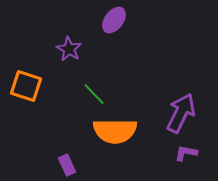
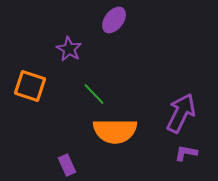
orange square: moved 4 px right
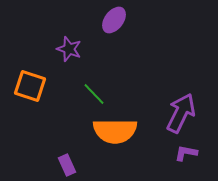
purple star: rotated 10 degrees counterclockwise
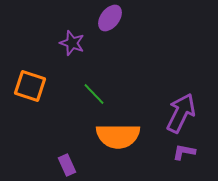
purple ellipse: moved 4 px left, 2 px up
purple star: moved 3 px right, 6 px up
orange semicircle: moved 3 px right, 5 px down
purple L-shape: moved 2 px left, 1 px up
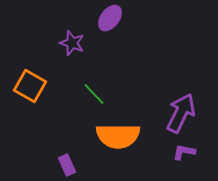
orange square: rotated 12 degrees clockwise
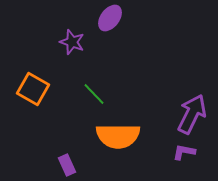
purple star: moved 1 px up
orange square: moved 3 px right, 3 px down
purple arrow: moved 11 px right, 1 px down
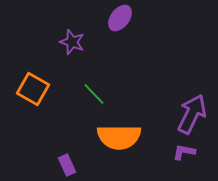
purple ellipse: moved 10 px right
orange semicircle: moved 1 px right, 1 px down
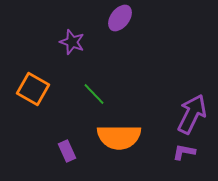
purple rectangle: moved 14 px up
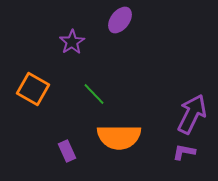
purple ellipse: moved 2 px down
purple star: rotated 20 degrees clockwise
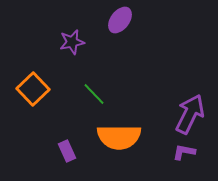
purple star: rotated 20 degrees clockwise
orange square: rotated 16 degrees clockwise
purple arrow: moved 2 px left
